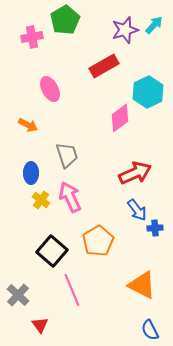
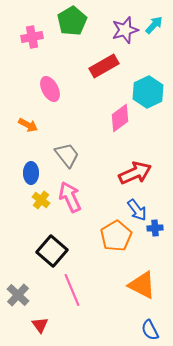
green pentagon: moved 7 px right, 1 px down
gray trapezoid: rotated 20 degrees counterclockwise
orange pentagon: moved 18 px right, 5 px up
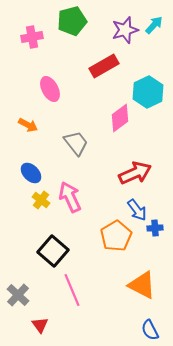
green pentagon: rotated 16 degrees clockwise
gray trapezoid: moved 9 px right, 12 px up
blue ellipse: rotated 45 degrees counterclockwise
black square: moved 1 px right
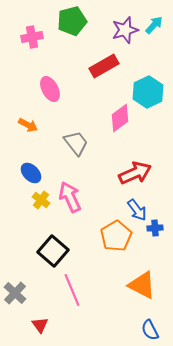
gray cross: moved 3 px left, 2 px up
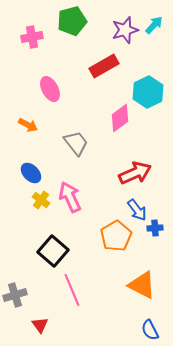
gray cross: moved 2 px down; rotated 30 degrees clockwise
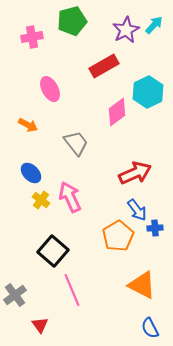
purple star: moved 1 px right; rotated 12 degrees counterclockwise
pink diamond: moved 3 px left, 6 px up
orange pentagon: moved 2 px right
gray cross: rotated 20 degrees counterclockwise
blue semicircle: moved 2 px up
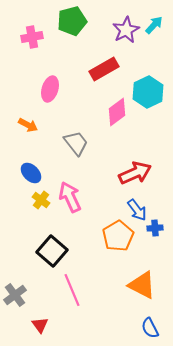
red rectangle: moved 3 px down
pink ellipse: rotated 45 degrees clockwise
black square: moved 1 px left
